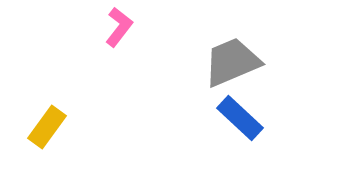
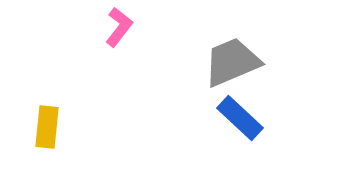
yellow rectangle: rotated 30 degrees counterclockwise
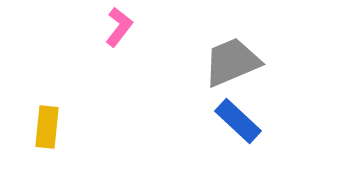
blue rectangle: moved 2 px left, 3 px down
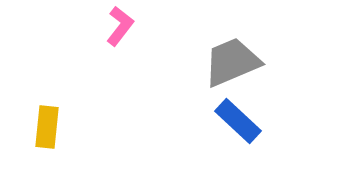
pink L-shape: moved 1 px right, 1 px up
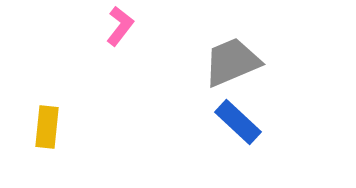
blue rectangle: moved 1 px down
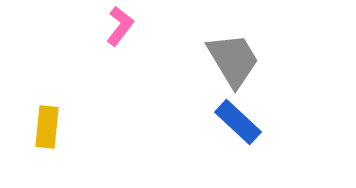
gray trapezoid: moved 1 px right, 2 px up; rotated 82 degrees clockwise
